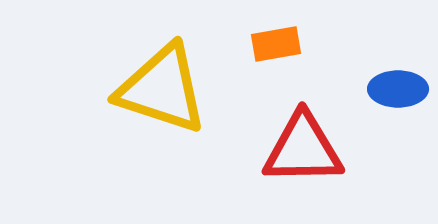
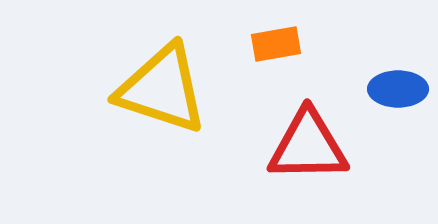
red triangle: moved 5 px right, 3 px up
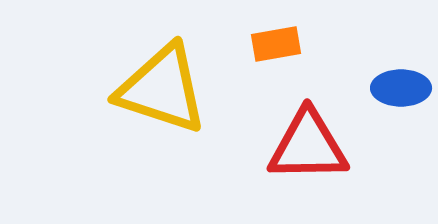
blue ellipse: moved 3 px right, 1 px up
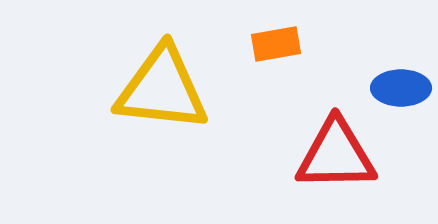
yellow triangle: rotated 12 degrees counterclockwise
red triangle: moved 28 px right, 9 px down
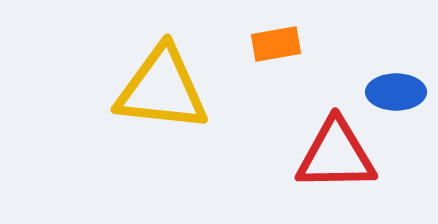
blue ellipse: moved 5 px left, 4 px down
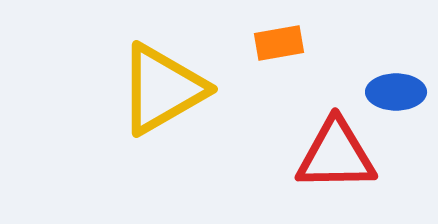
orange rectangle: moved 3 px right, 1 px up
yellow triangle: rotated 36 degrees counterclockwise
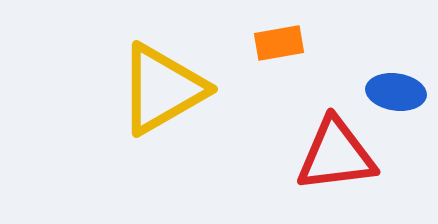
blue ellipse: rotated 8 degrees clockwise
red triangle: rotated 6 degrees counterclockwise
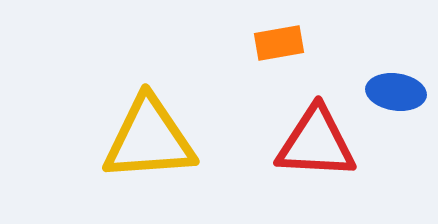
yellow triangle: moved 13 px left, 50 px down; rotated 26 degrees clockwise
red triangle: moved 20 px left, 12 px up; rotated 10 degrees clockwise
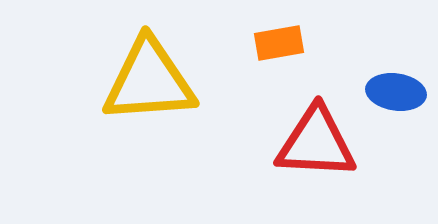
yellow triangle: moved 58 px up
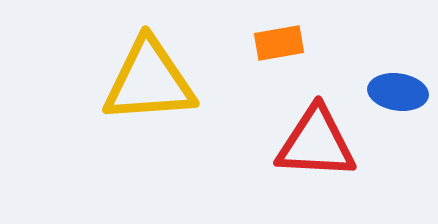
blue ellipse: moved 2 px right
